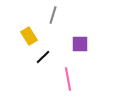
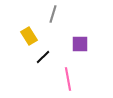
gray line: moved 1 px up
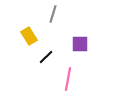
black line: moved 3 px right
pink line: rotated 20 degrees clockwise
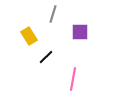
purple square: moved 12 px up
pink line: moved 5 px right
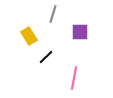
pink line: moved 1 px right, 1 px up
